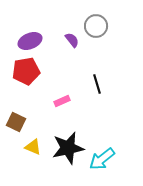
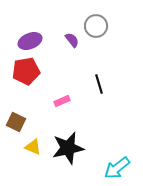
black line: moved 2 px right
cyan arrow: moved 15 px right, 9 px down
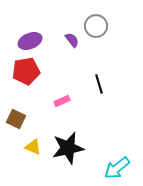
brown square: moved 3 px up
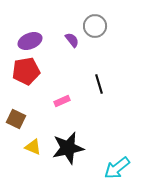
gray circle: moved 1 px left
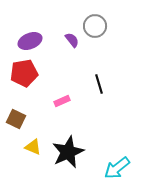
red pentagon: moved 2 px left, 2 px down
black star: moved 4 px down; rotated 12 degrees counterclockwise
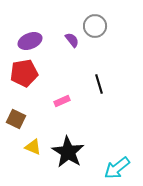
black star: rotated 16 degrees counterclockwise
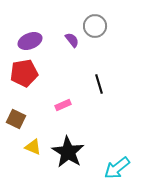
pink rectangle: moved 1 px right, 4 px down
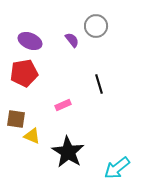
gray circle: moved 1 px right
purple ellipse: rotated 45 degrees clockwise
brown square: rotated 18 degrees counterclockwise
yellow triangle: moved 1 px left, 11 px up
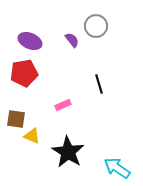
cyan arrow: rotated 72 degrees clockwise
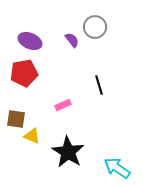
gray circle: moved 1 px left, 1 px down
black line: moved 1 px down
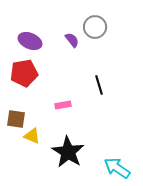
pink rectangle: rotated 14 degrees clockwise
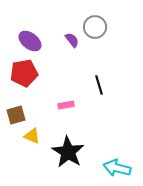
purple ellipse: rotated 15 degrees clockwise
pink rectangle: moved 3 px right
brown square: moved 4 px up; rotated 24 degrees counterclockwise
cyan arrow: rotated 20 degrees counterclockwise
